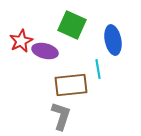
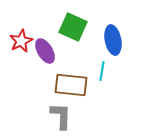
green square: moved 1 px right, 2 px down
purple ellipse: rotated 45 degrees clockwise
cyan line: moved 4 px right, 2 px down; rotated 18 degrees clockwise
brown rectangle: rotated 12 degrees clockwise
gray L-shape: rotated 16 degrees counterclockwise
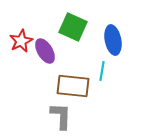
brown rectangle: moved 2 px right, 1 px down
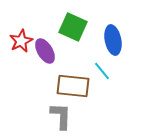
cyan line: rotated 48 degrees counterclockwise
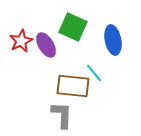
purple ellipse: moved 1 px right, 6 px up
cyan line: moved 8 px left, 2 px down
gray L-shape: moved 1 px right, 1 px up
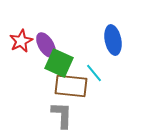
green square: moved 14 px left, 36 px down
brown rectangle: moved 2 px left
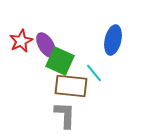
blue ellipse: rotated 24 degrees clockwise
green square: moved 1 px right, 2 px up
gray L-shape: moved 3 px right
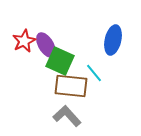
red star: moved 3 px right
gray L-shape: moved 2 px right, 1 px down; rotated 44 degrees counterclockwise
